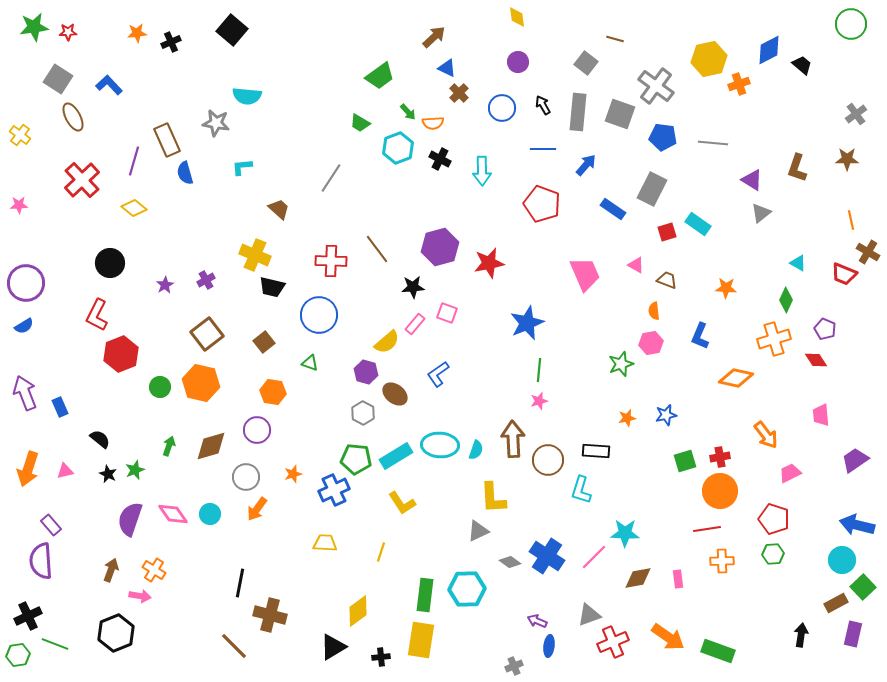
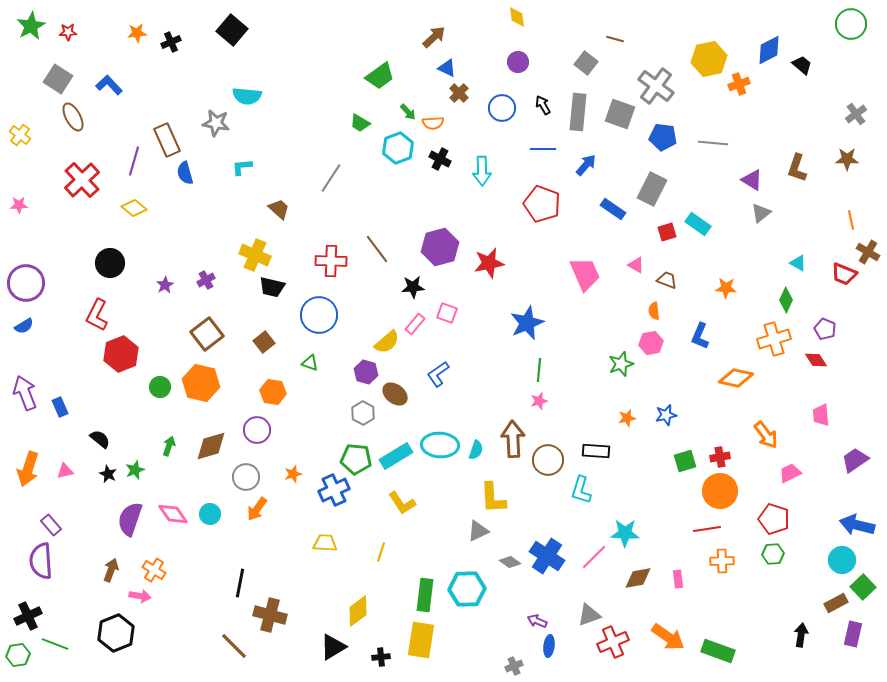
green star at (34, 27): moved 3 px left, 1 px up; rotated 20 degrees counterclockwise
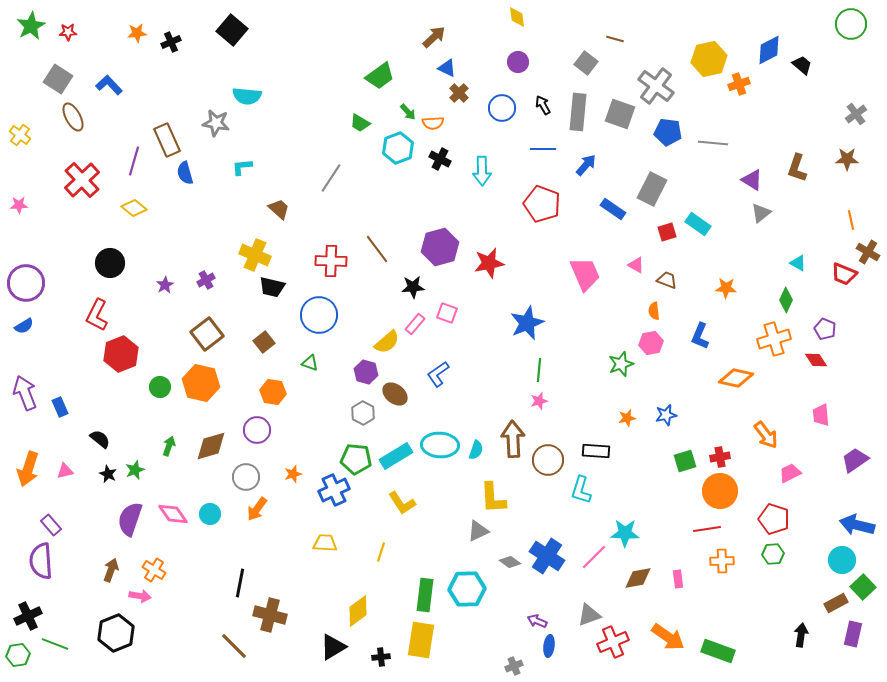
blue pentagon at (663, 137): moved 5 px right, 5 px up
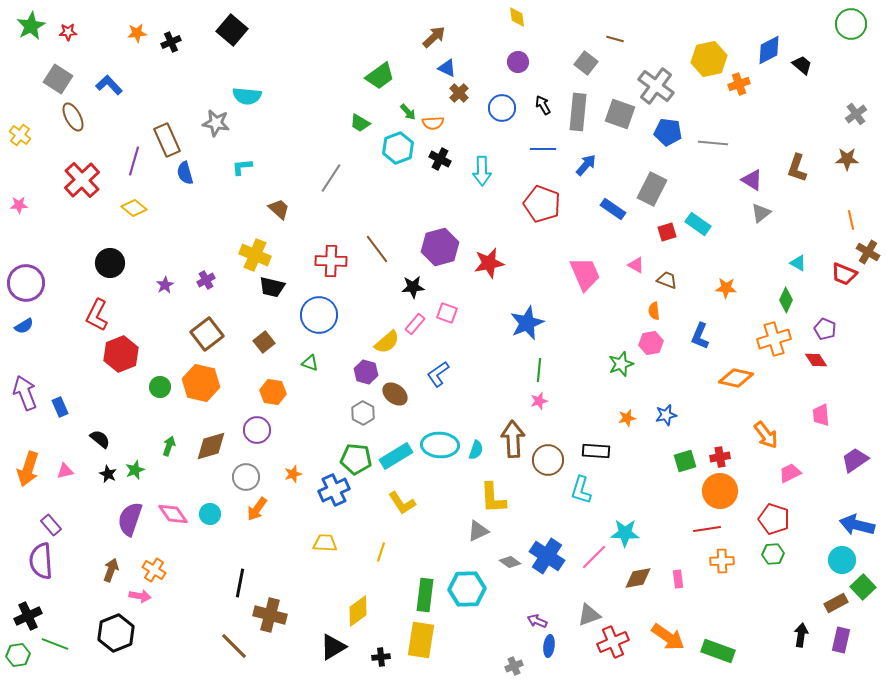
purple rectangle at (853, 634): moved 12 px left, 6 px down
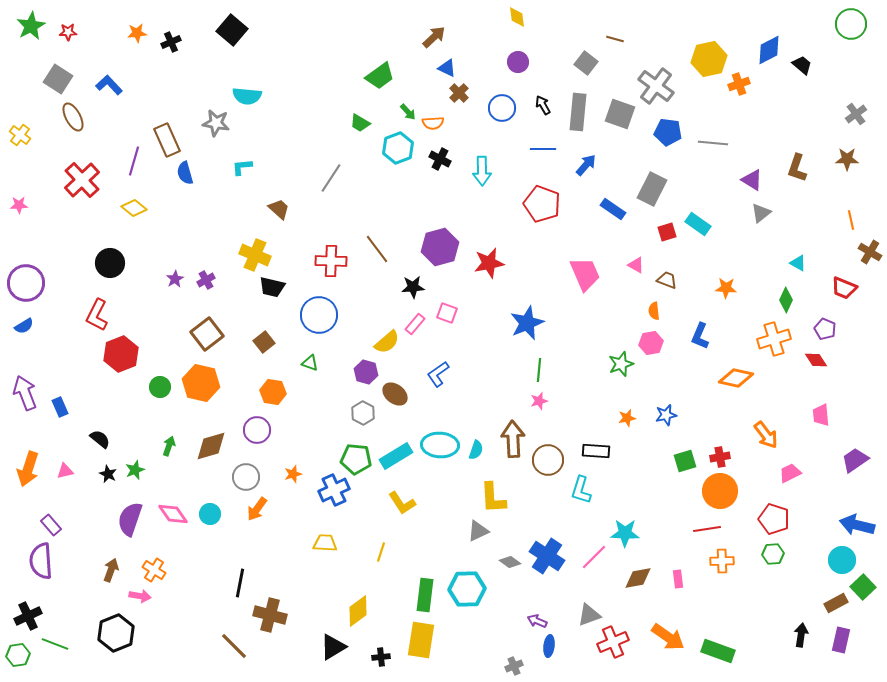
brown cross at (868, 252): moved 2 px right
red trapezoid at (844, 274): moved 14 px down
purple star at (165, 285): moved 10 px right, 6 px up
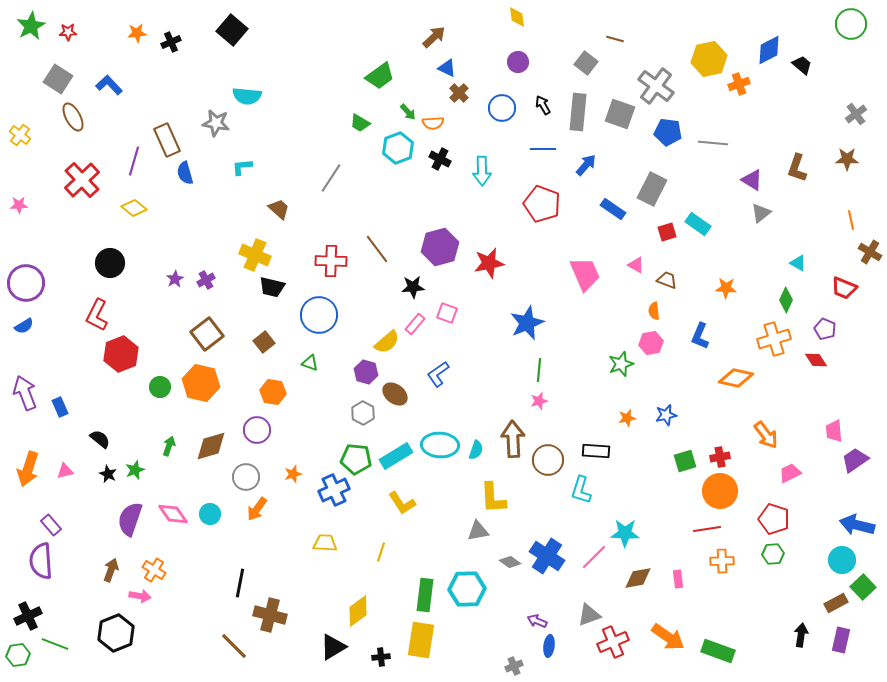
pink trapezoid at (821, 415): moved 13 px right, 16 px down
gray triangle at (478, 531): rotated 15 degrees clockwise
